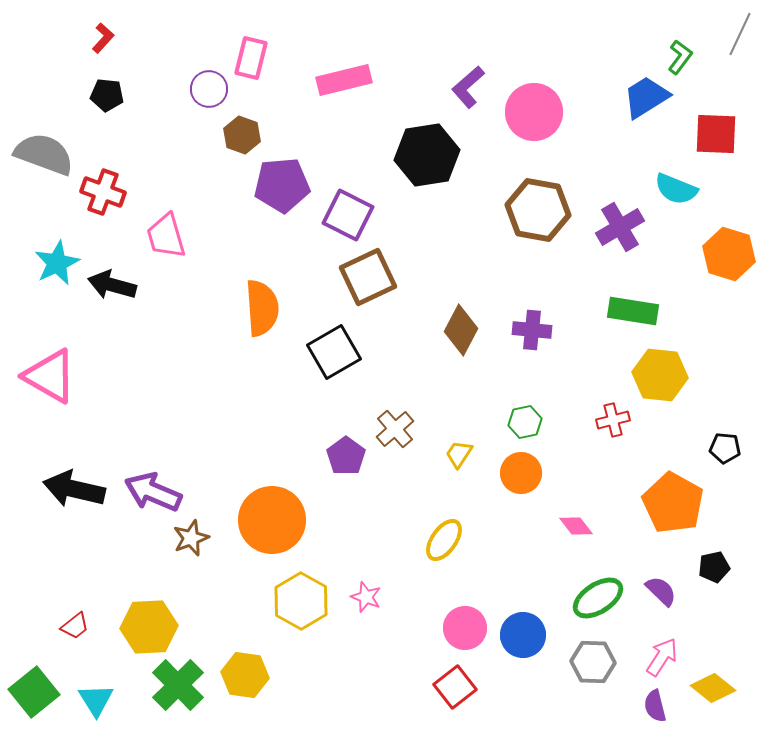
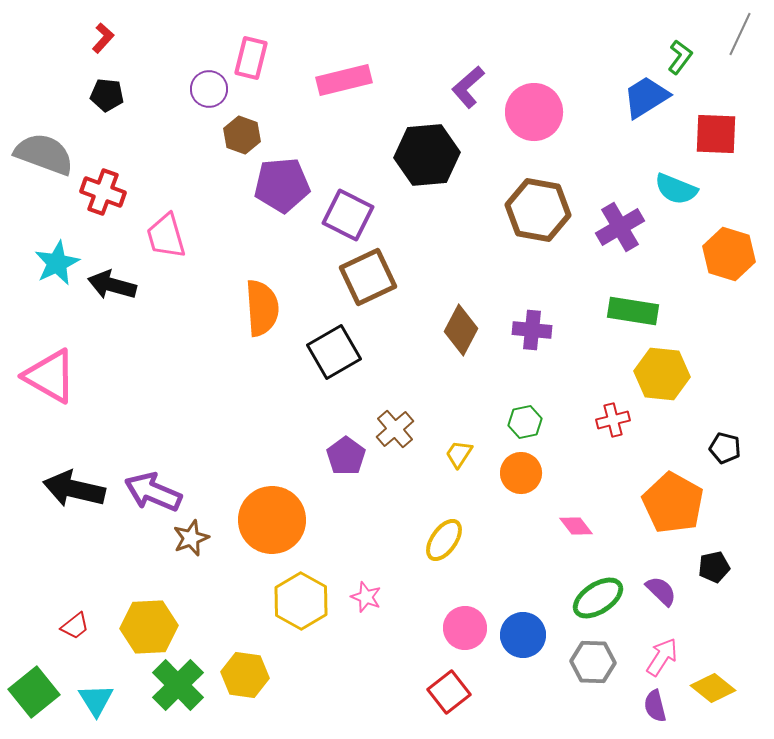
black hexagon at (427, 155): rotated 4 degrees clockwise
yellow hexagon at (660, 375): moved 2 px right, 1 px up
black pentagon at (725, 448): rotated 8 degrees clockwise
red square at (455, 687): moved 6 px left, 5 px down
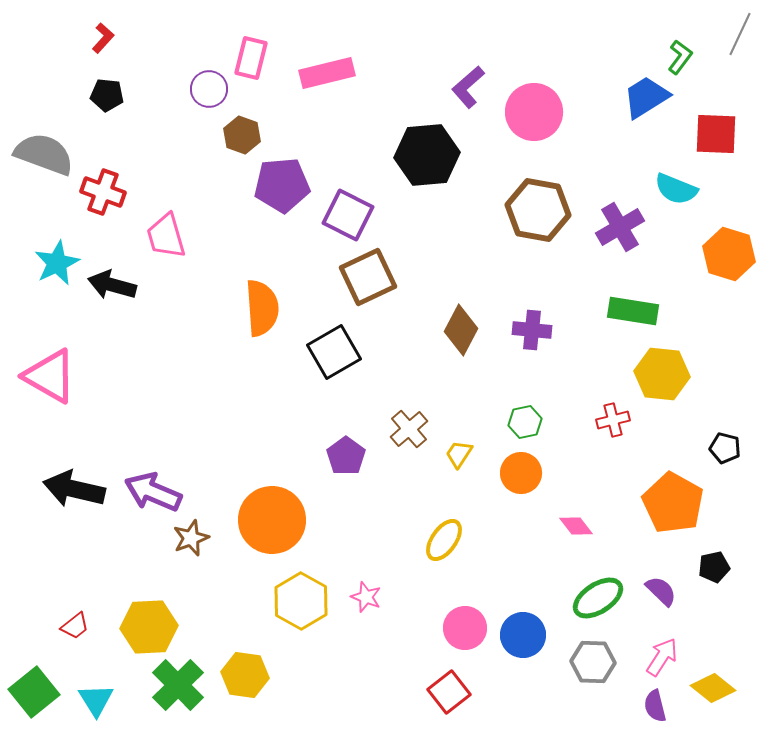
pink rectangle at (344, 80): moved 17 px left, 7 px up
brown cross at (395, 429): moved 14 px right
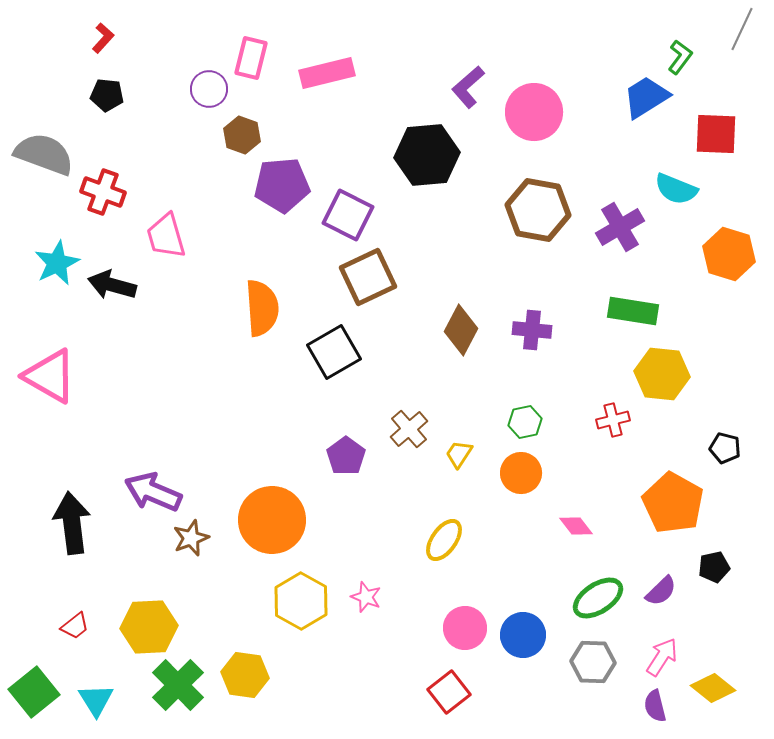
gray line at (740, 34): moved 2 px right, 5 px up
black arrow at (74, 489): moved 2 px left, 34 px down; rotated 70 degrees clockwise
purple semicircle at (661, 591): rotated 92 degrees clockwise
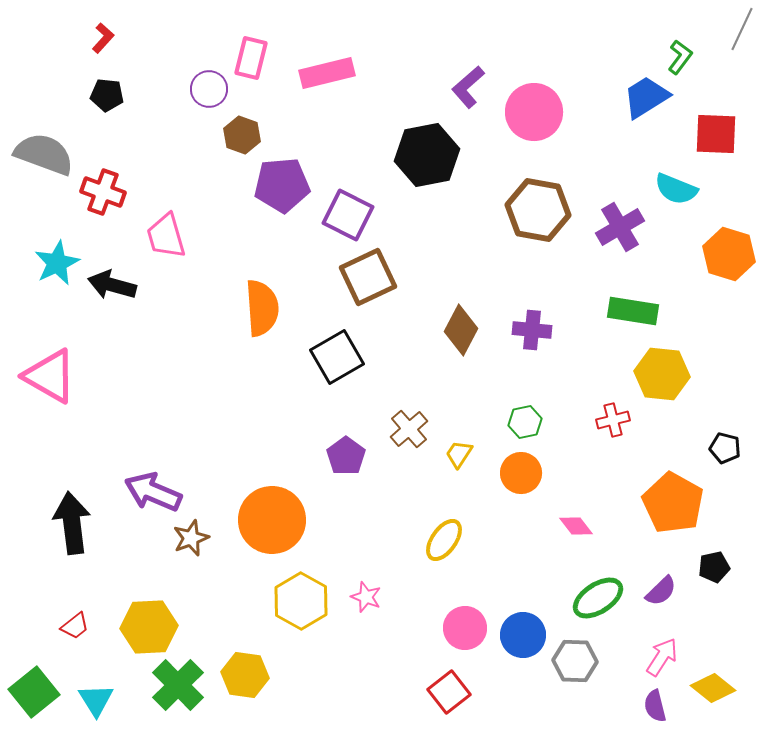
black hexagon at (427, 155): rotated 6 degrees counterclockwise
black square at (334, 352): moved 3 px right, 5 px down
gray hexagon at (593, 662): moved 18 px left, 1 px up
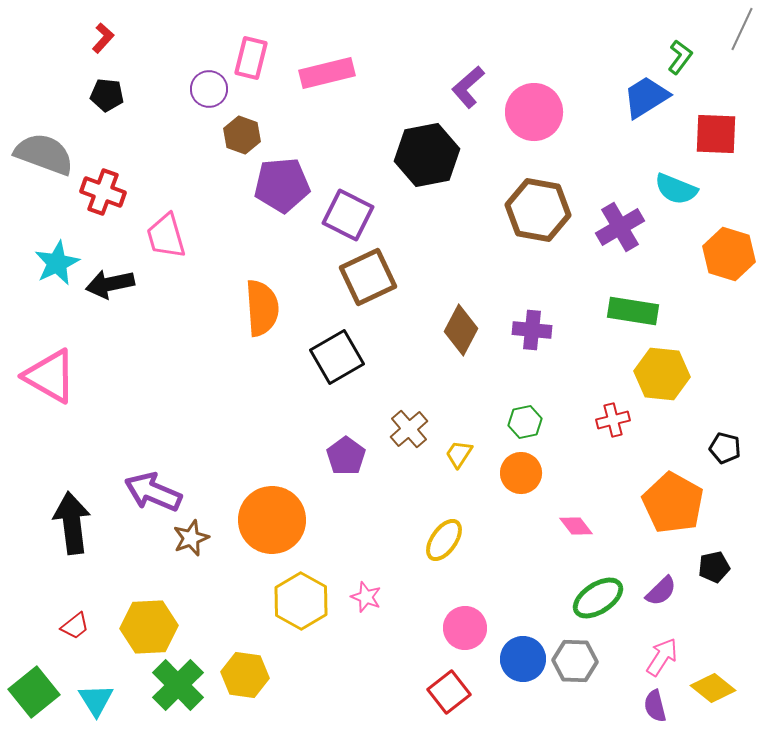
black arrow at (112, 285): moved 2 px left, 1 px up; rotated 27 degrees counterclockwise
blue circle at (523, 635): moved 24 px down
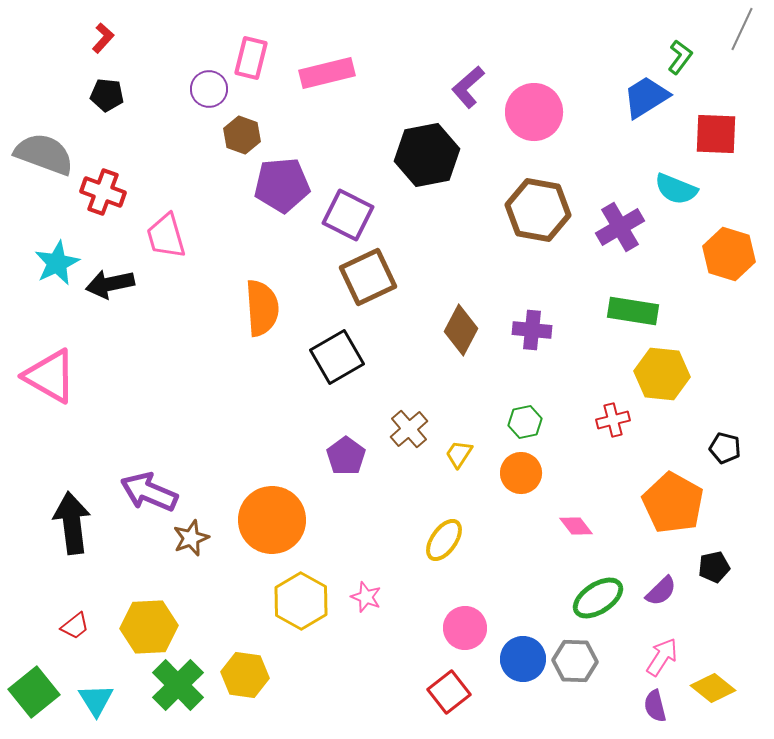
purple arrow at (153, 492): moved 4 px left
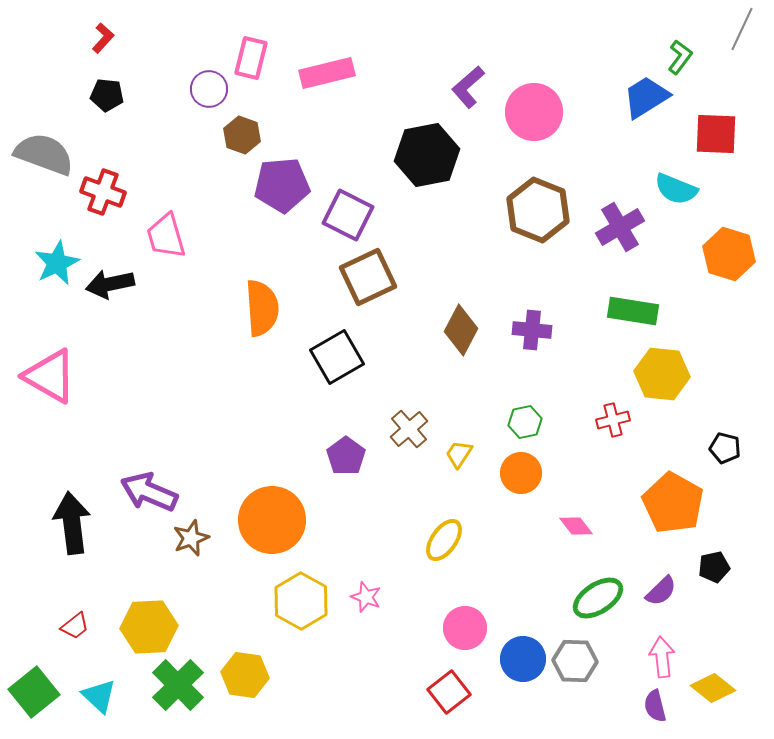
brown hexagon at (538, 210): rotated 12 degrees clockwise
pink arrow at (662, 657): rotated 39 degrees counterclockwise
cyan triangle at (96, 700): moved 3 px right, 4 px up; rotated 15 degrees counterclockwise
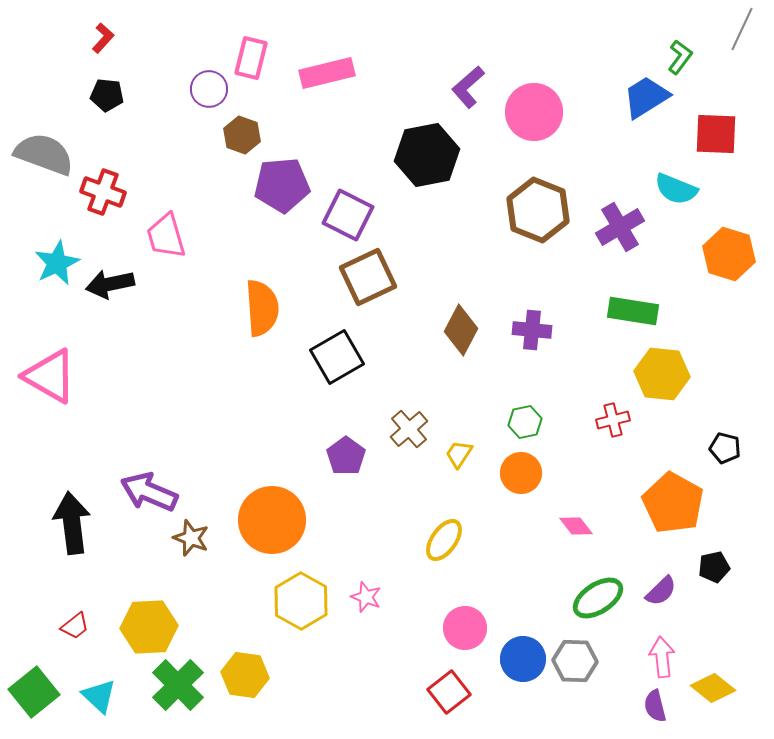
brown star at (191, 538): rotated 30 degrees counterclockwise
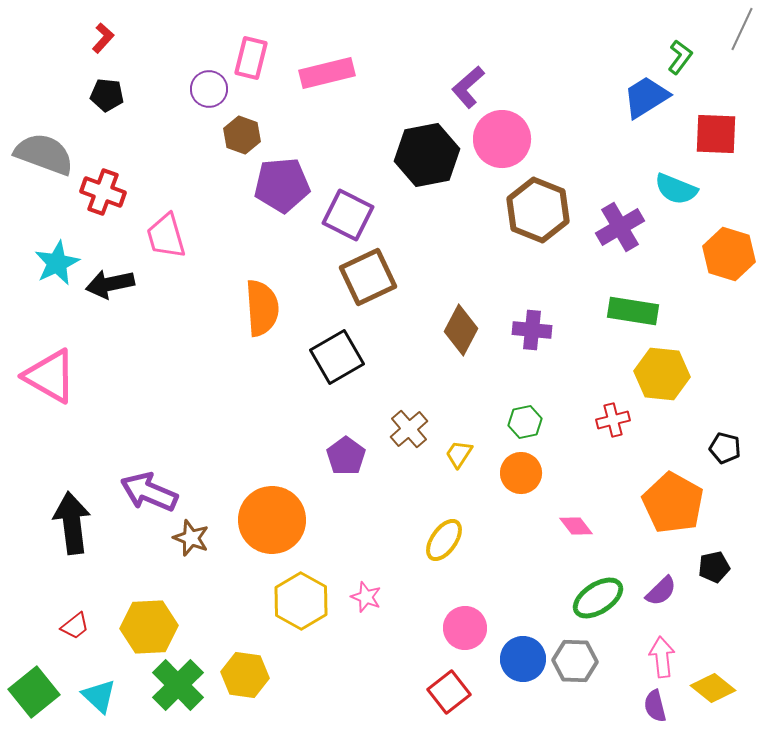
pink circle at (534, 112): moved 32 px left, 27 px down
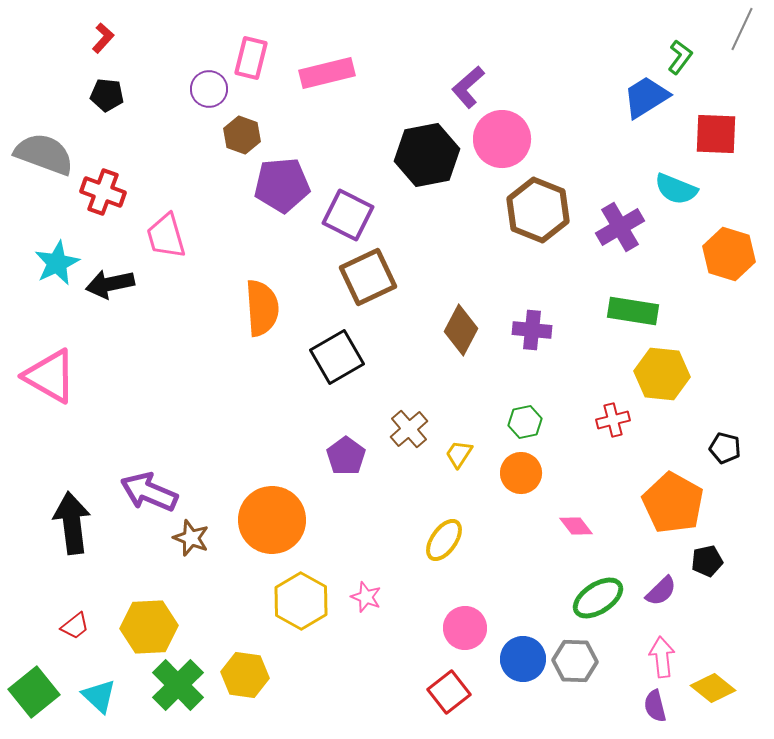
black pentagon at (714, 567): moved 7 px left, 6 px up
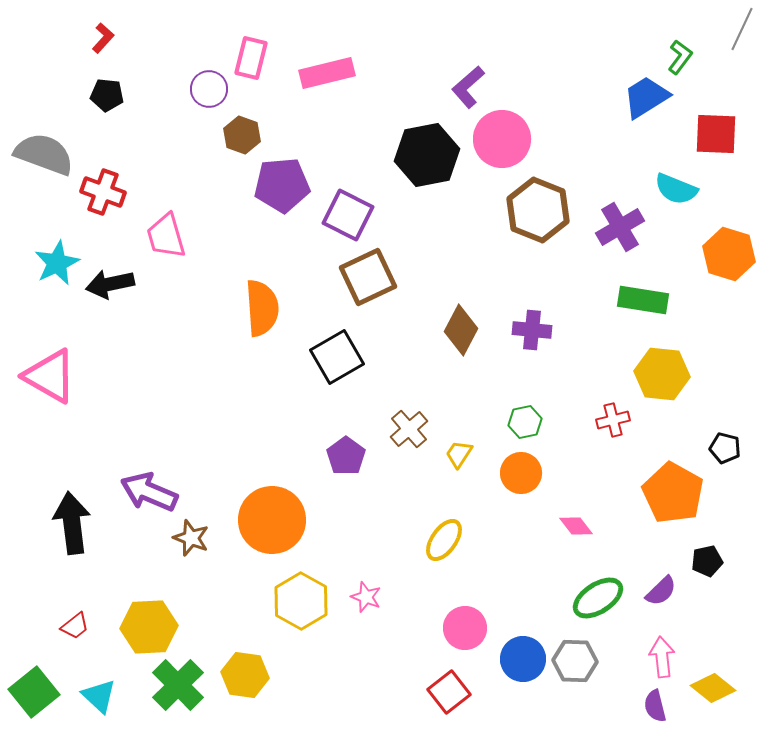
green rectangle at (633, 311): moved 10 px right, 11 px up
orange pentagon at (673, 503): moved 10 px up
